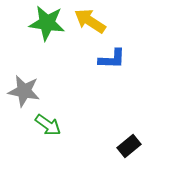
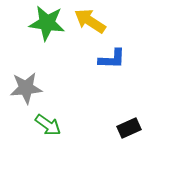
gray star: moved 2 px right, 3 px up; rotated 16 degrees counterclockwise
black rectangle: moved 18 px up; rotated 15 degrees clockwise
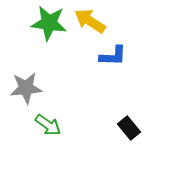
green star: moved 2 px right
blue L-shape: moved 1 px right, 3 px up
black rectangle: rotated 75 degrees clockwise
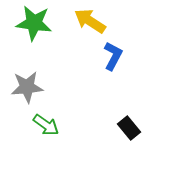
green star: moved 15 px left
blue L-shape: rotated 64 degrees counterclockwise
gray star: moved 1 px right, 1 px up
green arrow: moved 2 px left
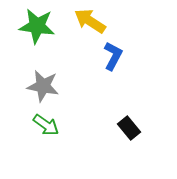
green star: moved 3 px right, 3 px down
gray star: moved 16 px right, 1 px up; rotated 16 degrees clockwise
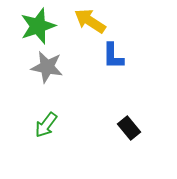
green star: moved 1 px right; rotated 27 degrees counterclockwise
blue L-shape: rotated 152 degrees clockwise
gray star: moved 4 px right, 19 px up
green arrow: rotated 92 degrees clockwise
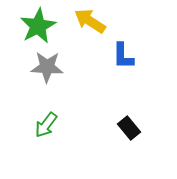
green star: rotated 9 degrees counterclockwise
blue L-shape: moved 10 px right
gray star: rotated 8 degrees counterclockwise
